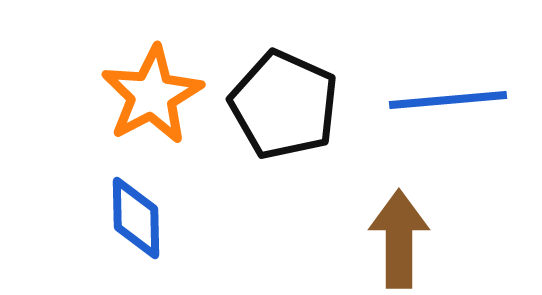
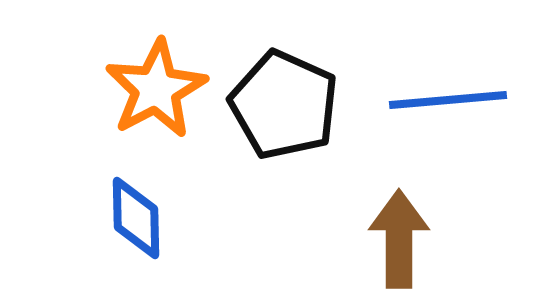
orange star: moved 4 px right, 6 px up
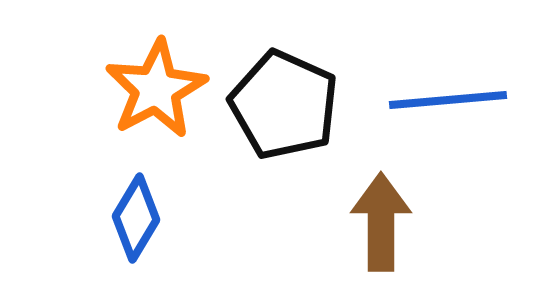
blue diamond: rotated 32 degrees clockwise
brown arrow: moved 18 px left, 17 px up
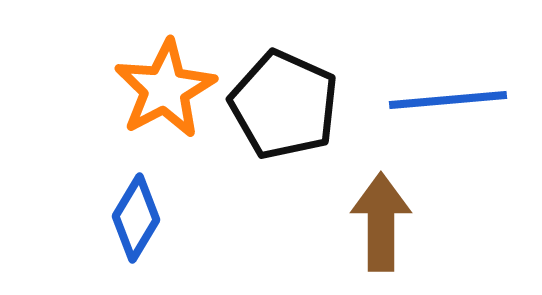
orange star: moved 9 px right
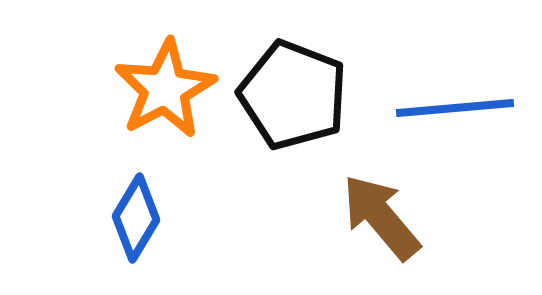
blue line: moved 7 px right, 8 px down
black pentagon: moved 9 px right, 10 px up; rotated 3 degrees counterclockwise
brown arrow: moved 5 px up; rotated 40 degrees counterclockwise
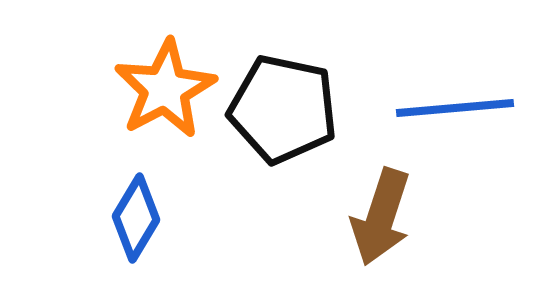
black pentagon: moved 10 px left, 14 px down; rotated 9 degrees counterclockwise
brown arrow: rotated 122 degrees counterclockwise
